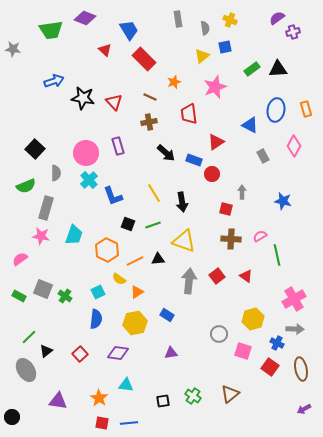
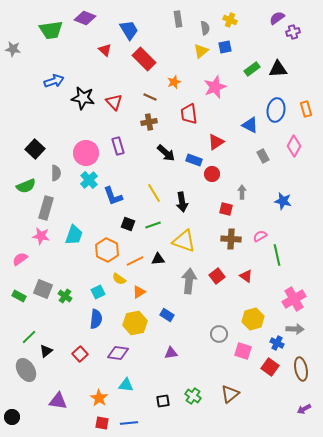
yellow triangle at (202, 56): moved 1 px left, 5 px up
orange triangle at (137, 292): moved 2 px right
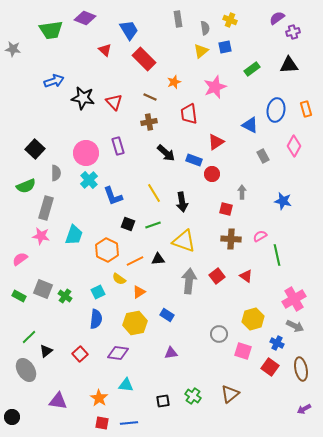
black triangle at (278, 69): moved 11 px right, 4 px up
gray arrow at (295, 329): moved 3 px up; rotated 24 degrees clockwise
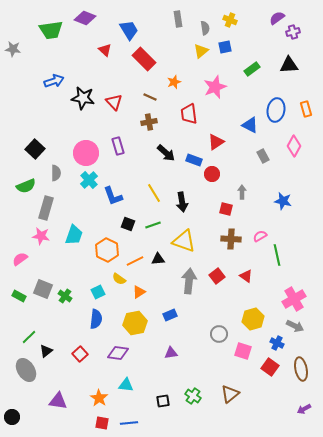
blue rectangle at (167, 315): moved 3 px right; rotated 56 degrees counterclockwise
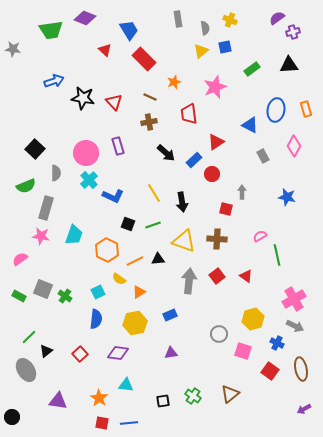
blue rectangle at (194, 160): rotated 63 degrees counterclockwise
blue L-shape at (113, 196): rotated 45 degrees counterclockwise
blue star at (283, 201): moved 4 px right, 4 px up
brown cross at (231, 239): moved 14 px left
red square at (270, 367): moved 4 px down
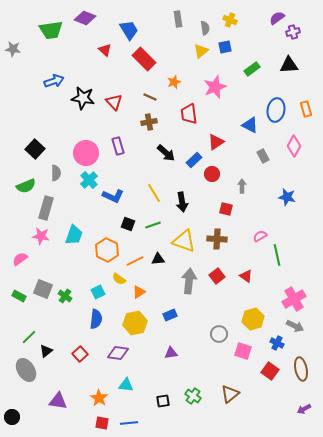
gray arrow at (242, 192): moved 6 px up
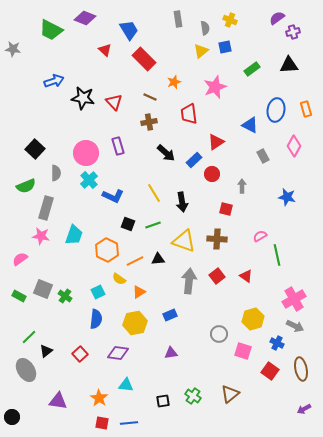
green trapezoid at (51, 30): rotated 35 degrees clockwise
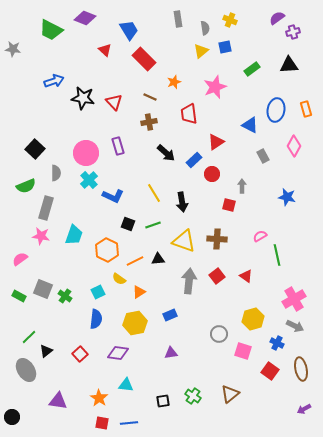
red square at (226, 209): moved 3 px right, 4 px up
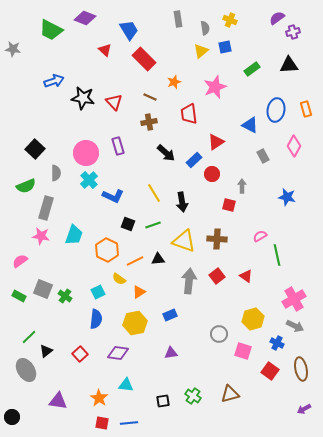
pink semicircle at (20, 259): moved 2 px down
brown triangle at (230, 394): rotated 24 degrees clockwise
